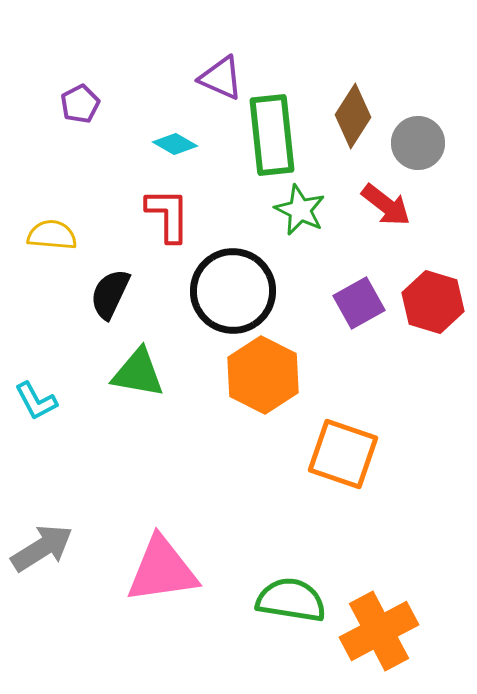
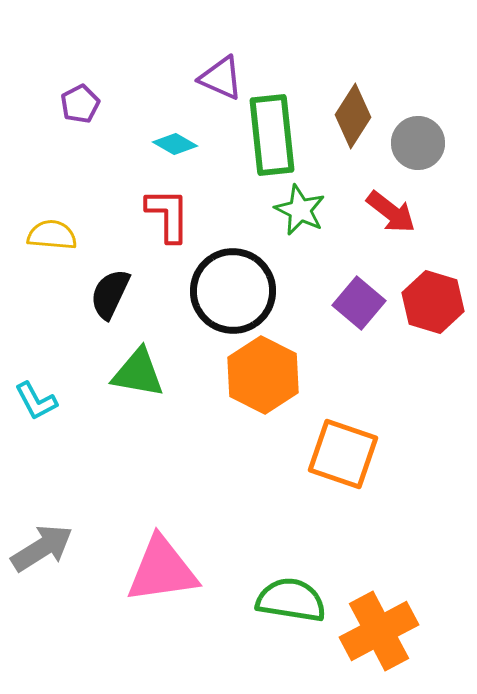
red arrow: moved 5 px right, 7 px down
purple square: rotated 21 degrees counterclockwise
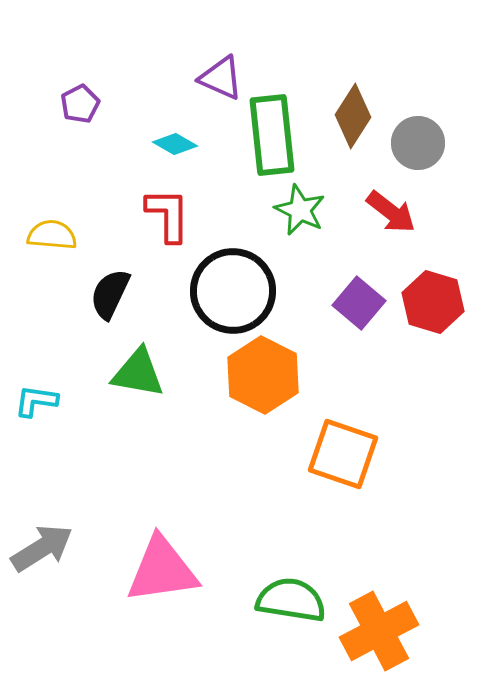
cyan L-shape: rotated 126 degrees clockwise
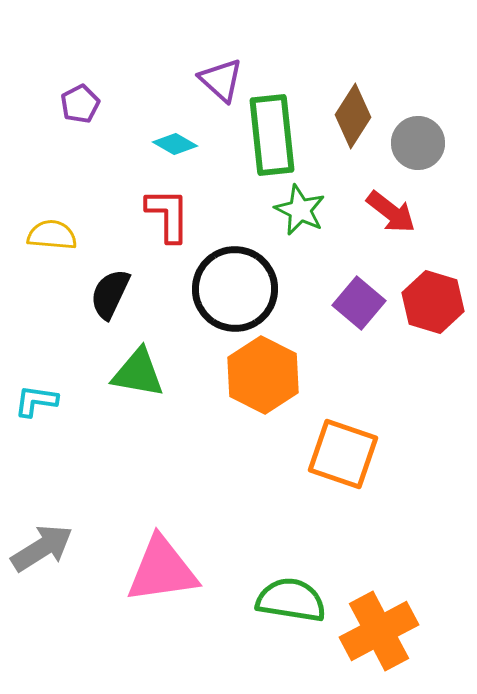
purple triangle: moved 2 px down; rotated 18 degrees clockwise
black circle: moved 2 px right, 2 px up
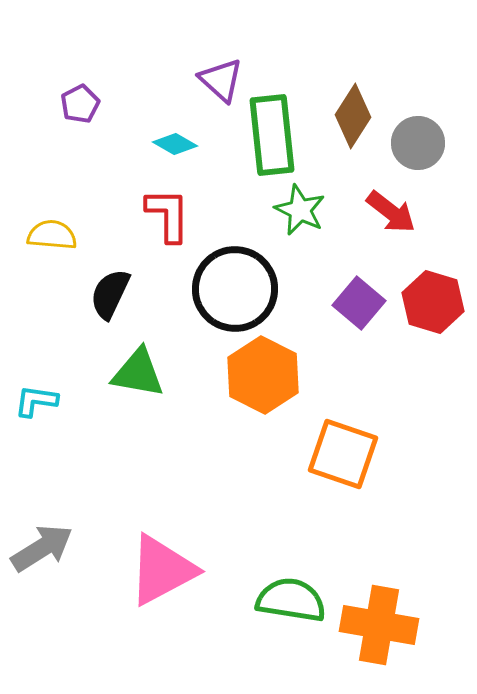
pink triangle: rotated 20 degrees counterclockwise
orange cross: moved 6 px up; rotated 38 degrees clockwise
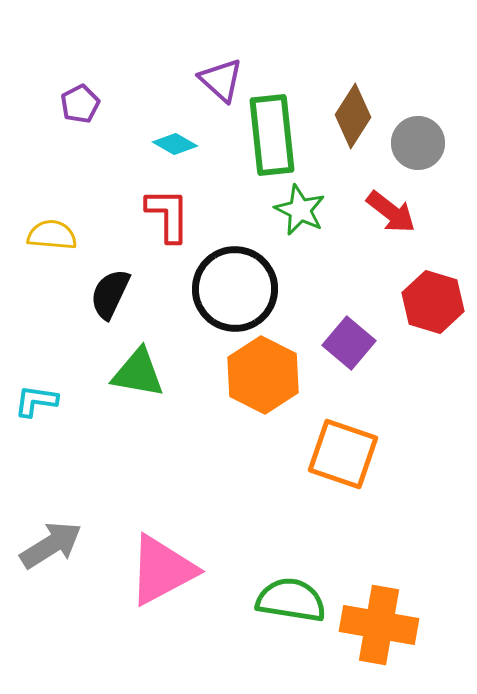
purple square: moved 10 px left, 40 px down
gray arrow: moved 9 px right, 3 px up
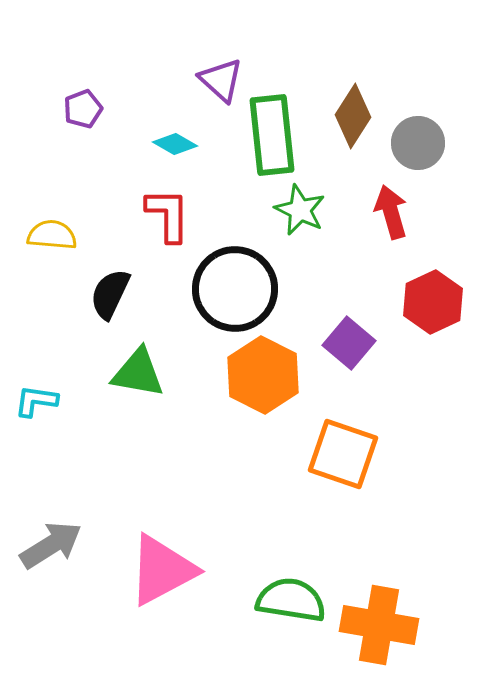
purple pentagon: moved 3 px right, 5 px down; rotated 6 degrees clockwise
red arrow: rotated 144 degrees counterclockwise
red hexagon: rotated 18 degrees clockwise
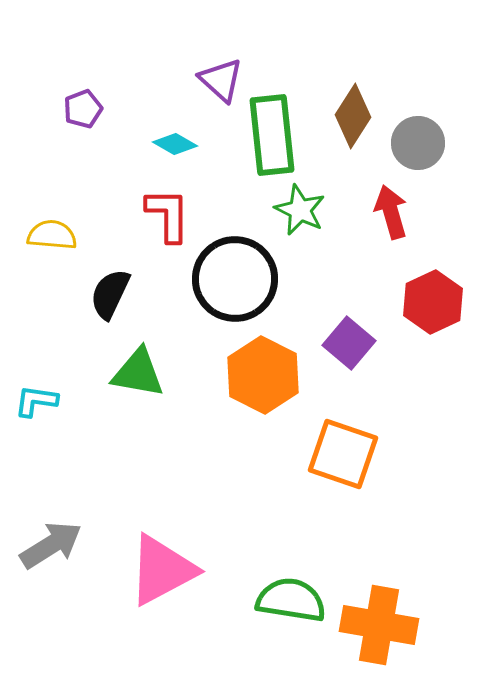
black circle: moved 10 px up
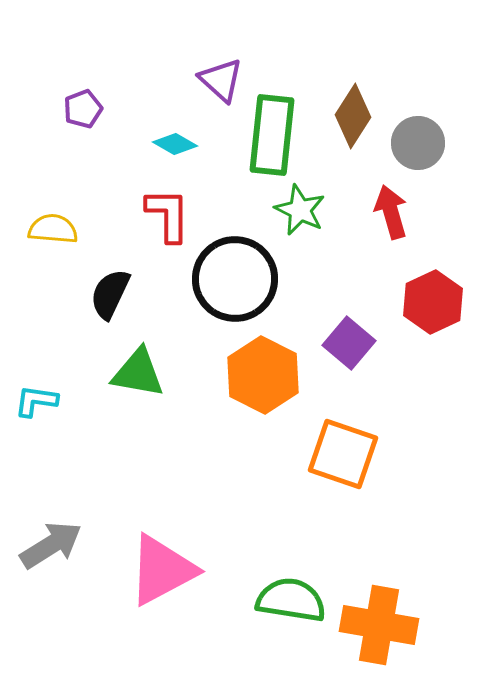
green rectangle: rotated 12 degrees clockwise
yellow semicircle: moved 1 px right, 6 px up
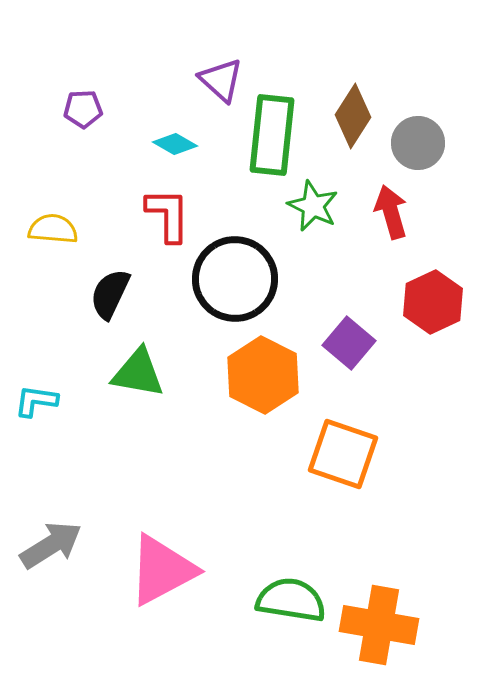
purple pentagon: rotated 18 degrees clockwise
green star: moved 13 px right, 4 px up
